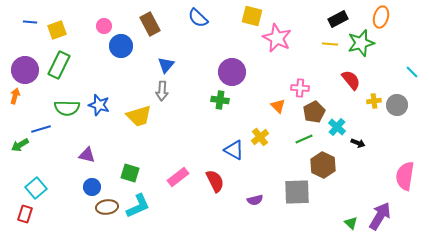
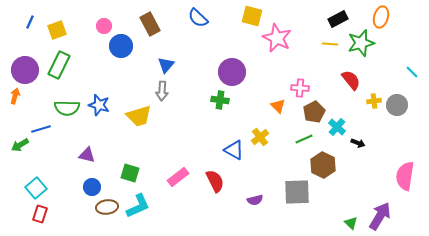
blue line at (30, 22): rotated 72 degrees counterclockwise
red rectangle at (25, 214): moved 15 px right
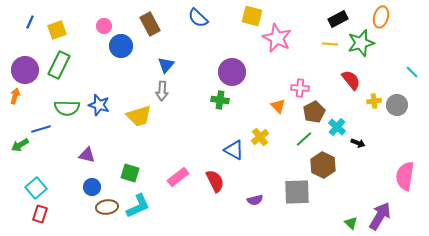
green line at (304, 139): rotated 18 degrees counterclockwise
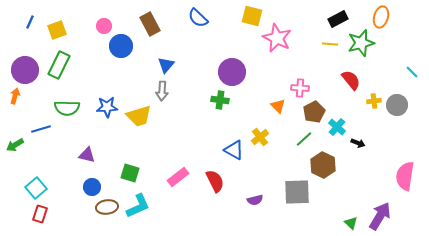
blue star at (99, 105): moved 8 px right, 2 px down; rotated 20 degrees counterclockwise
green arrow at (20, 145): moved 5 px left
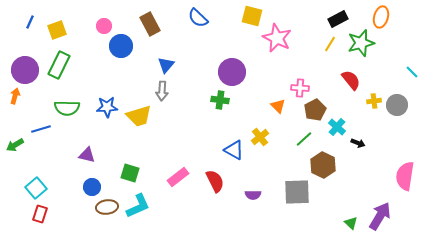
yellow line at (330, 44): rotated 63 degrees counterclockwise
brown pentagon at (314, 112): moved 1 px right, 2 px up
purple semicircle at (255, 200): moved 2 px left, 5 px up; rotated 14 degrees clockwise
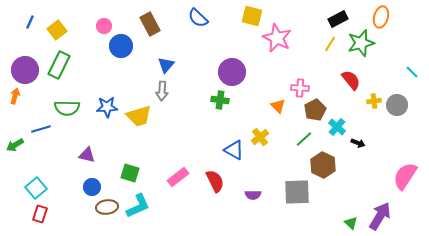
yellow square at (57, 30): rotated 18 degrees counterclockwise
pink semicircle at (405, 176): rotated 24 degrees clockwise
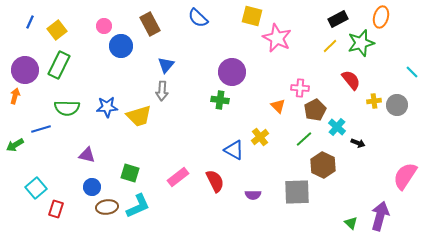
yellow line at (330, 44): moved 2 px down; rotated 14 degrees clockwise
red rectangle at (40, 214): moved 16 px right, 5 px up
purple arrow at (380, 216): rotated 16 degrees counterclockwise
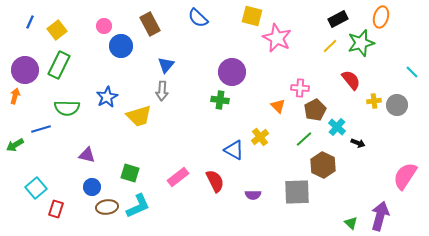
blue star at (107, 107): moved 10 px up; rotated 25 degrees counterclockwise
